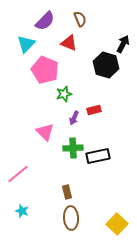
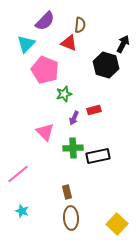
brown semicircle: moved 6 px down; rotated 28 degrees clockwise
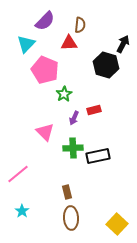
red triangle: rotated 24 degrees counterclockwise
green star: rotated 14 degrees counterclockwise
cyan star: rotated 16 degrees clockwise
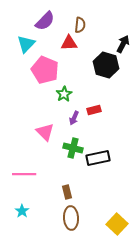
green cross: rotated 18 degrees clockwise
black rectangle: moved 2 px down
pink line: moved 6 px right; rotated 40 degrees clockwise
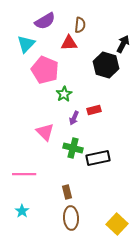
purple semicircle: rotated 15 degrees clockwise
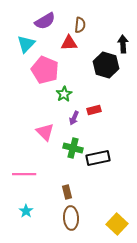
black arrow: rotated 30 degrees counterclockwise
cyan star: moved 4 px right
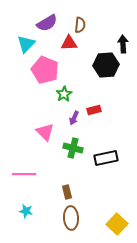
purple semicircle: moved 2 px right, 2 px down
black hexagon: rotated 20 degrees counterclockwise
black rectangle: moved 8 px right
cyan star: rotated 24 degrees counterclockwise
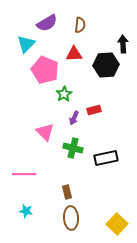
red triangle: moved 5 px right, 11 px down
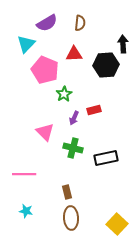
brown semicircle: moved 2 px up
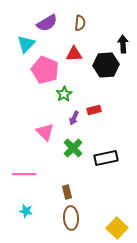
green cross: rotated 30 degrees clockwise
yellow square: moved 4 px down
